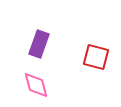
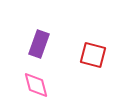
red square: moved 3 px left, 2 px up
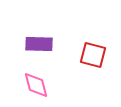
purple rectangle: rotated 72 degrees clockwise
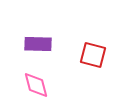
purple rectangle: moved 1 px left
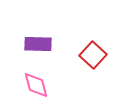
red square: rotated 28 degrees clockwise
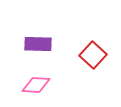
pink diamond: rotated 72 degrees counterclockwise
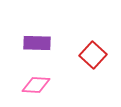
purple rectangle: moved 1 px left, 1 px up
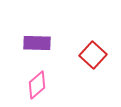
pink diamond: moved 1 px right; rotated 44 degrees counterclockwise
